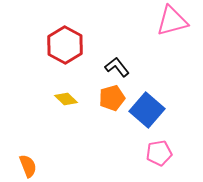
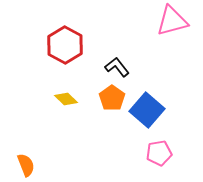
orange pentagon: rotated 20 degrees counterclockwise
orange semicircle: moved 2 px left, 1 px up
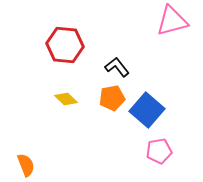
red hexagon: rotated 24 degrees counterclockwise
orange pentagon: rotated 25 degrees clockwise
pink pentagon: moved 2 px up
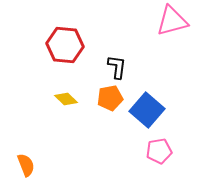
black L-shape: rotated 45 degrees clockwise
orange pentagon: moved 2 px left
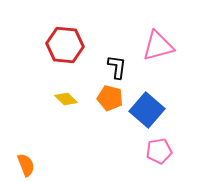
pink triangle: moved 14 px left, 25 px down
orange pentagon: rotated 25 degrees clockwise
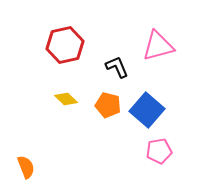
red hexagon: rotated 18 degrees counterclockwise
black L-shape: rotated 30 degrees counterclockwise
orange pentagon: moved 2 px left, 7 px down
orange semicircle: moved 2 px down
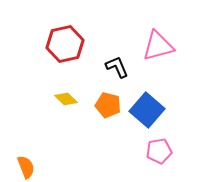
red hexagon: moved 1 px up
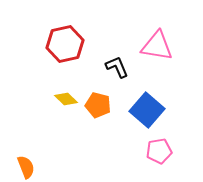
pink triangle: moved 1 px left; rotated 24 degrees clockwise
orange pentagon: moved 10 px left
